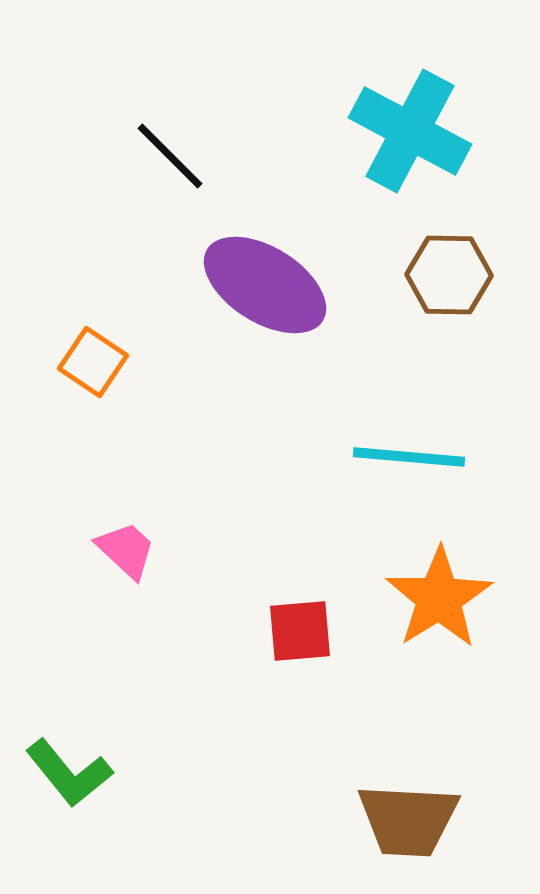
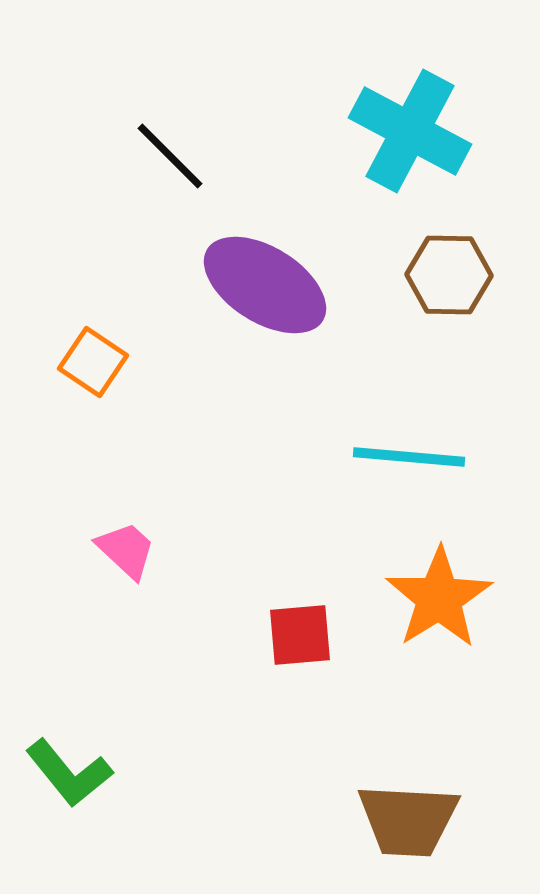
red square: moved 4 px down
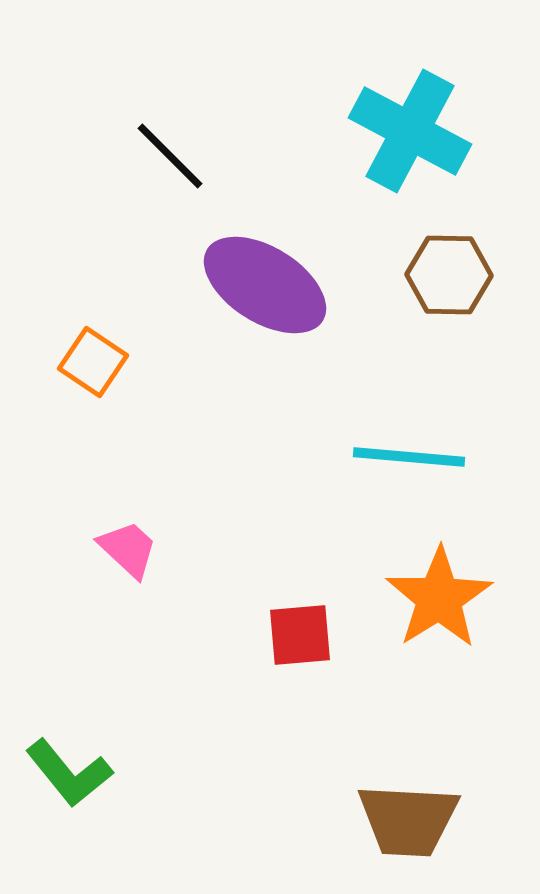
pink trapezoid: moved 2 px right, 1 px up
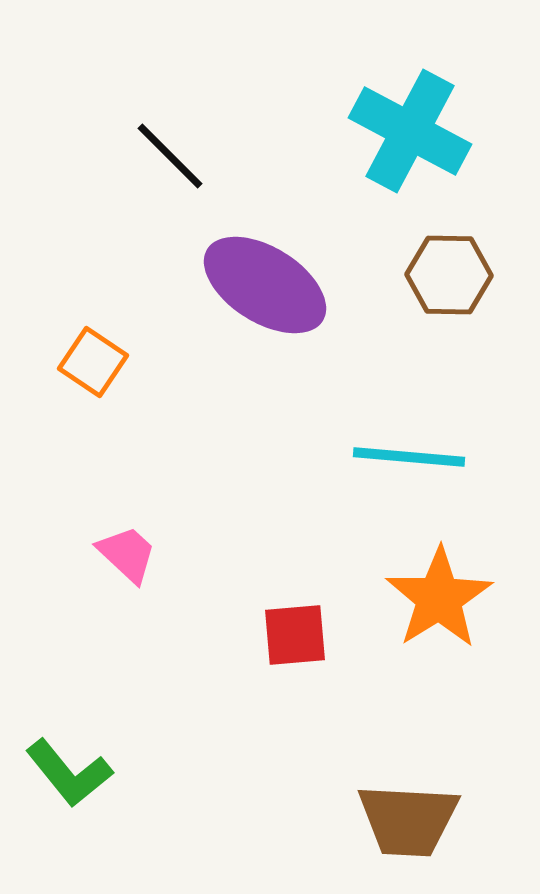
pink trapezoid: moved 1 px left, 5 px down
red square: moved 5 px left
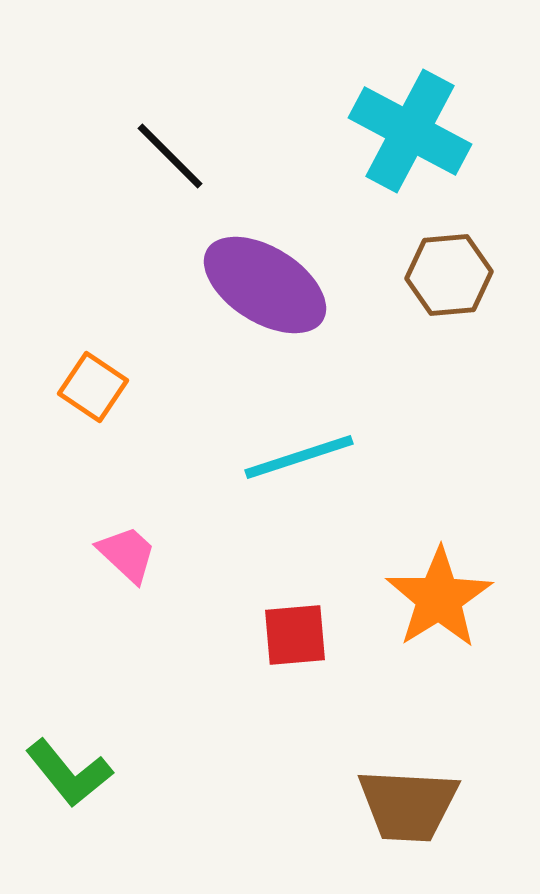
brown hexagon: rotated 6 degrees counterclockwise
orange square: moved 25 px down
cyan line: moved 110 px left; rotated 23 degrees counterclockwise
brown trapezoid: moved 15 px up
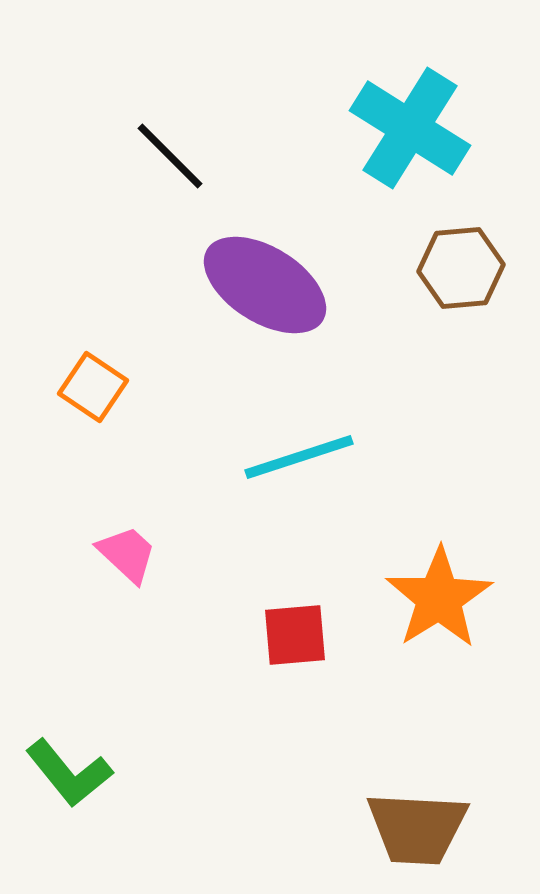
cyan cross: moved 3 px up; rotated 4 degrees clockwise
brown hexagon: moved 12 px right, 7 px up
brown trapezoid: moved 9 px right, 23 px down
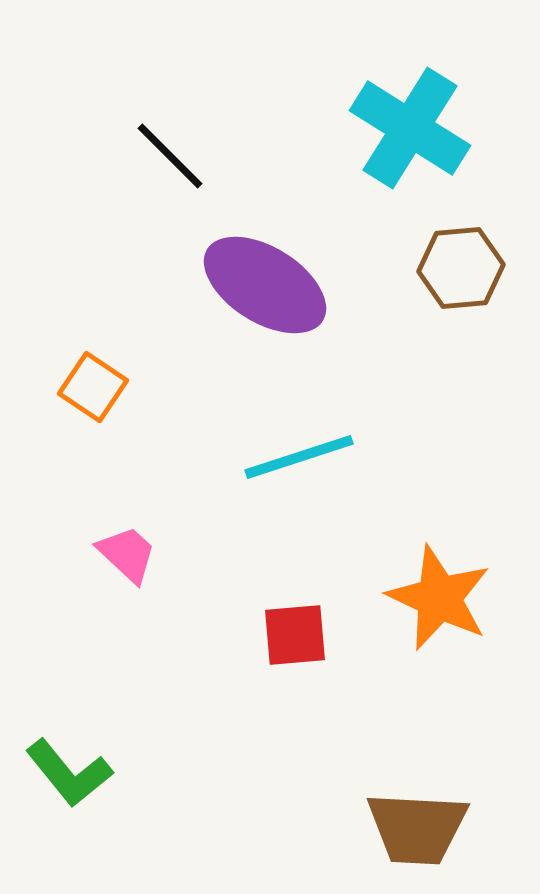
orange star: rotated 15 degrees counterclockwise
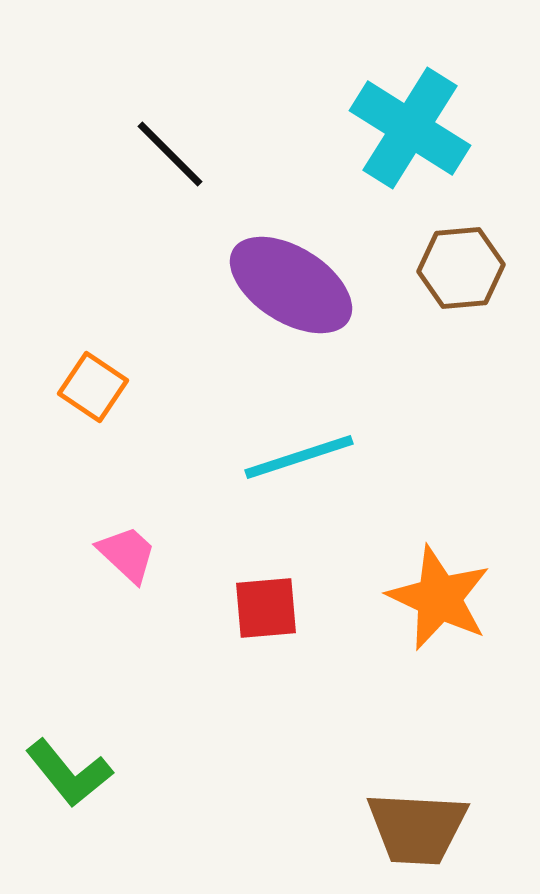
black line: moved 2 px up
purple ellipse: moved 26 px right
red square: moved 29 px left, 27 px up
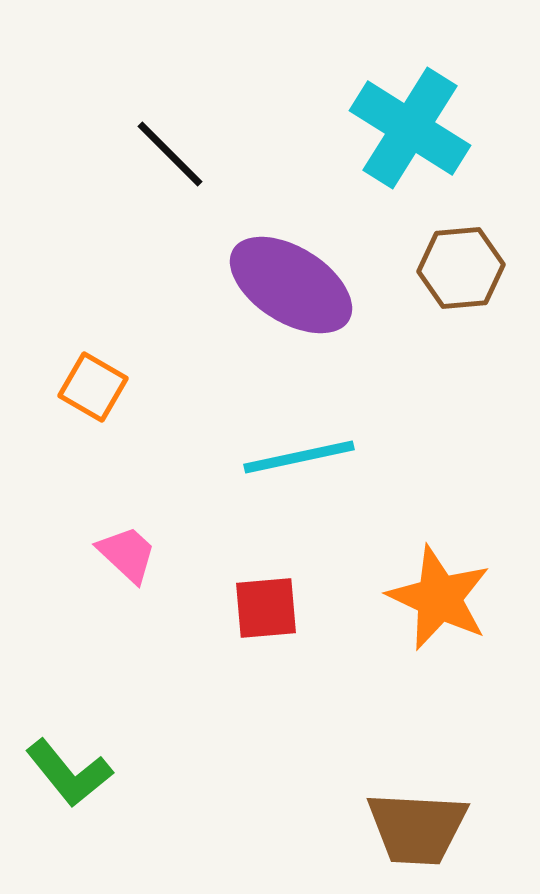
orange square: rotated 4 degrees counterclockwise
cyan line: rotated 6 degrees clockwise
